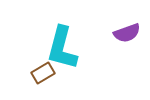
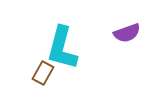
brown rectangle: rotated 30 degrees counterclockwise
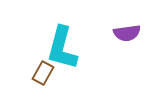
purple semicircle: rotated 12 degrees clockwise
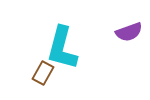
purple semicircle: moved 2 px right, 1 px up; rotated 12 degrees counterclockwise
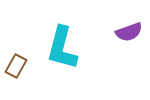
brown rectangle: moved 27 px left, 7 px up
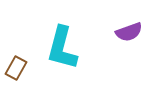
brown rectangle: moved 2 px down
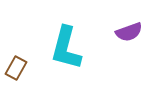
cyan L-shape: moved 4 px right
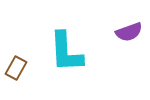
cyan L-shape: moved 4 px down; rotated 18 degrees counterclockwise
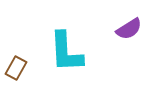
purple semicircle: moved 3 px up; rotated 12 degrees counterclockwise
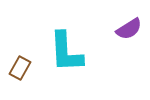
brown rectangle: moved 4 px right
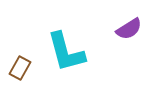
cyan L-shape: rotated 12 degrees counterclockwise
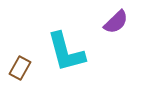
purple semicircle: moved 13 px left, 7 px up; rotated 12 degrees counterclockwise
